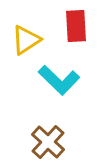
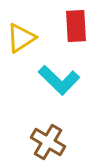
yellow triangle: moved 5 px left, 2 px up
brown cross: rotated 12 degrees counterclockwise
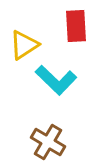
yellow triangle: moved 3 px right, 7 px down
cyan L-shape: moved 3 px left
